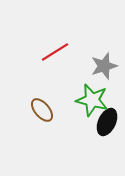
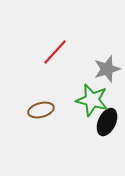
red line: rotated 16 degrees counterclockwise
gray star: moved 3 px right, 3 px down
brown ellipse: moved 1 px left; rotated 65 degrees counterclockwise
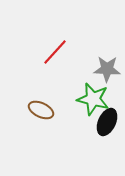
gray star: rotated 20 degrees clockwise
green star: moved 1 px right, 1 px up
brown ellipse: rotated 40 degrees clockwise
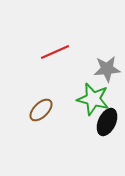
red line: rotated 24 degrees clockwise
gray star: rotated 8 degrees counterclockwise
brown ellipse: rotated 70 degrees counterclockwise
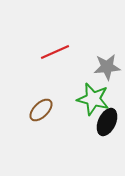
gray star: moved 2 px up
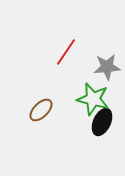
red line: moved 11 px right; rotated 32 degrees counterclockwise
black ellipse: moved 5 px left
